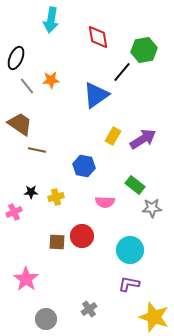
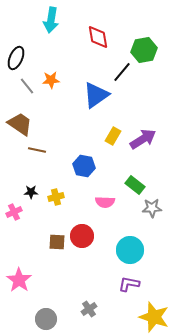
pink star: moved 7 px left, 1 px down
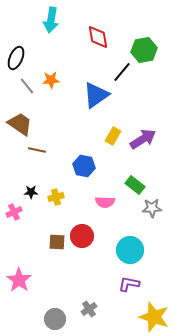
gray circle: moved 9 px right
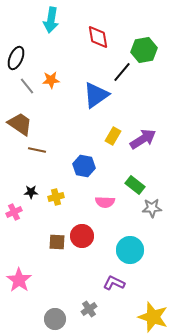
purple L-shape: moved 15 px left, 1 px up; rotated 15 degrees clockwise
yellow star: moved 1 px left
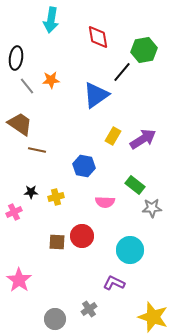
black ellipse: rotated 15 degrees counterclockwise
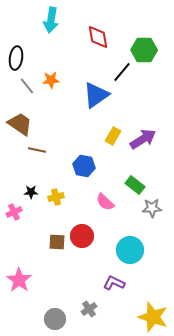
green hexagon: rotated 10 degrees clockwise
pink semicircle: rotated 42 degrees clockwise
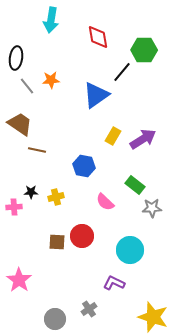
pink cross: moved 5 px up; rotated 21 degrees clockwise
